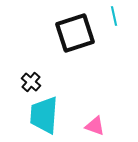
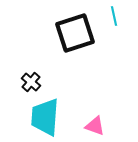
cyan trapezoid: moved 1 px right, 2 px down
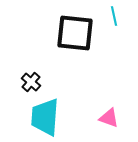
black square: rotated 24 degrees clockwise
pink triangle: moved 14 px right, 8 px up
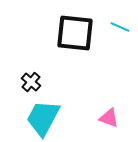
cyan line: moved 6 px right, 11 px down; rotated 54 degrees counterclockwise
cyan trapezoid: moved 2 px left, 1 px down; rotated 24 degrees clockwise
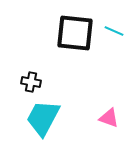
cyan line: moved 6 px left, 4 px down
black cross: rotated 30 degrees counterclockwise
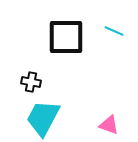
black square: moved 9 px left, 4 px down; rotated 6 degrees counterclockwise
pink triangle: moved 7 px down
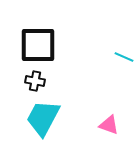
cyan line: moved 10 px right, 26 px down
black square: moved 28 px left, 8 px down
black cross: moved 4 px right, 1 px up
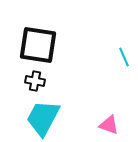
black square: rotated 9 degrees clockwise
cyan line: rotated 42 degrees clockwise
